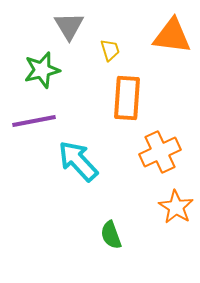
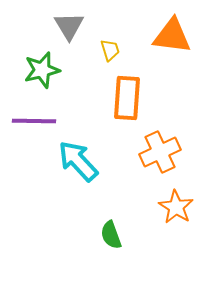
purple line: rotated 12 degrees clockwise
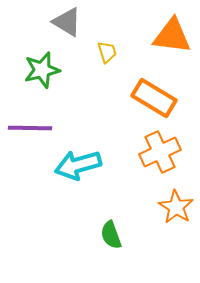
gray triangle: moved 2 px left, 4 px up; rotated 28 degrees counterclockwise
yellow trapezoid: moved 3 px left, 2 px down
orange rectangle: moved 27 px right; rotated 63 degrees counterclockwise
purple line: moved 4 px left, 7 px down
cyan arrow: moved 4 px down; rotated 63 degrees counterclockwise
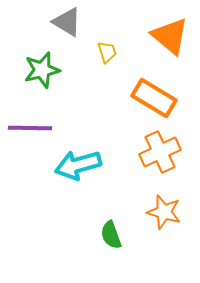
orange triangle: moved 2 px left; rotated 33 degrees clockwise
orange star: moved 12 px left, 5 px down; rotated 16 degrees counterclockwise
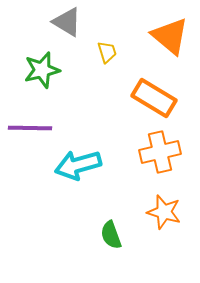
orange cross: rotated 12 degrees clockwise
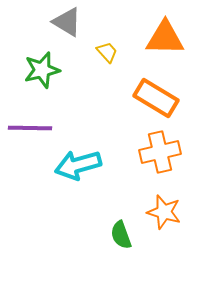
orange triangle: moved 5 px left, 2 px down; rotated 39 degrees counterclockwise
yellow trapezoid: rotated 25 degrees counterclockwise
orange rectangle: moved 2 px right
green semicircle: moved 10 px right
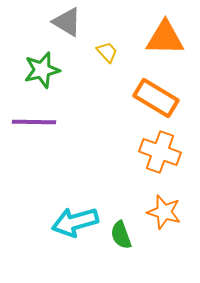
purple line: moved 4 px right, 6 px up
orange cross: rotated 33 degrees clockwise
cyan arrow: moved 3 px left, 57 px down
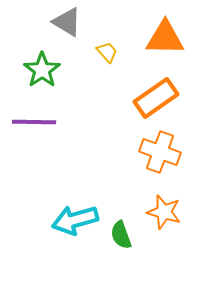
green star: rotated 21 degrees counterclockwise
orange rectangle: rotated 66 degrees counterclockwise
cyan arrow: moved 2 px up
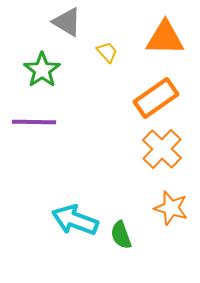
orange cross: moved 2 px right, 3 px up; rotated 24 degrees clockwise
orange star: moved 7 px right, 4 px up
cyan arrow: rotated 36 degrees clockwise
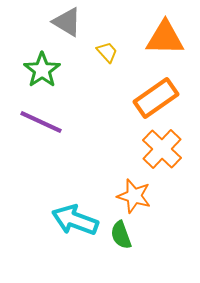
purple line: moved 7 px right; rotated 24 degrees clockwise
orange star: moved 37 px left, 12 px up
